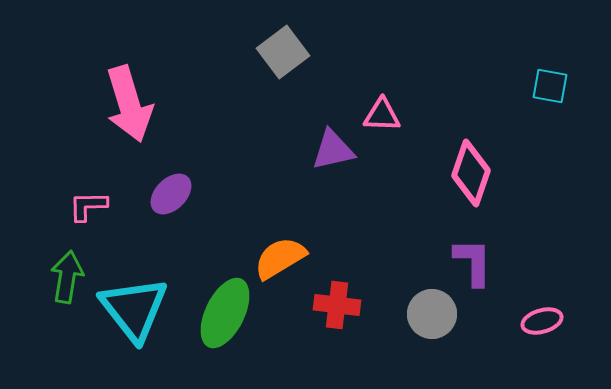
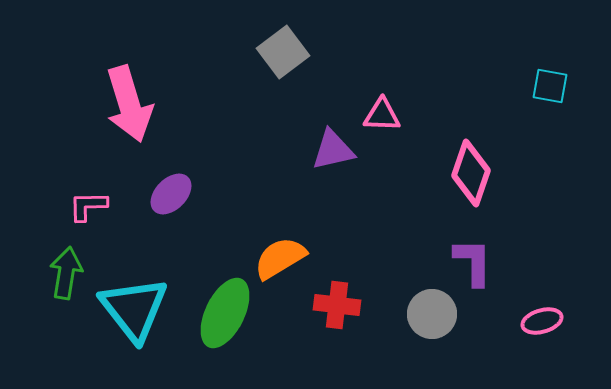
green arrow: moved 1 px left, 4 px up
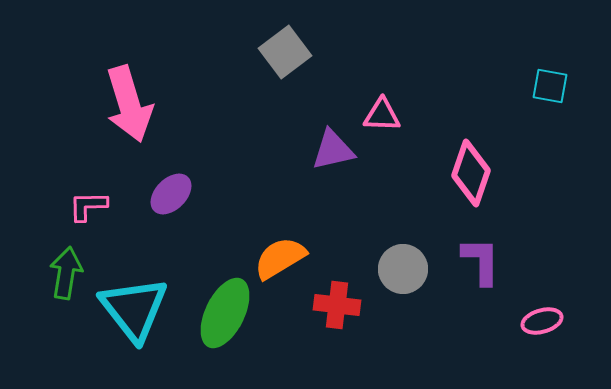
gray square: moved 2 px right
purple L-shape: moved 8 px right, 1 px up
gray circle: moved 29 px left, 45 px up
